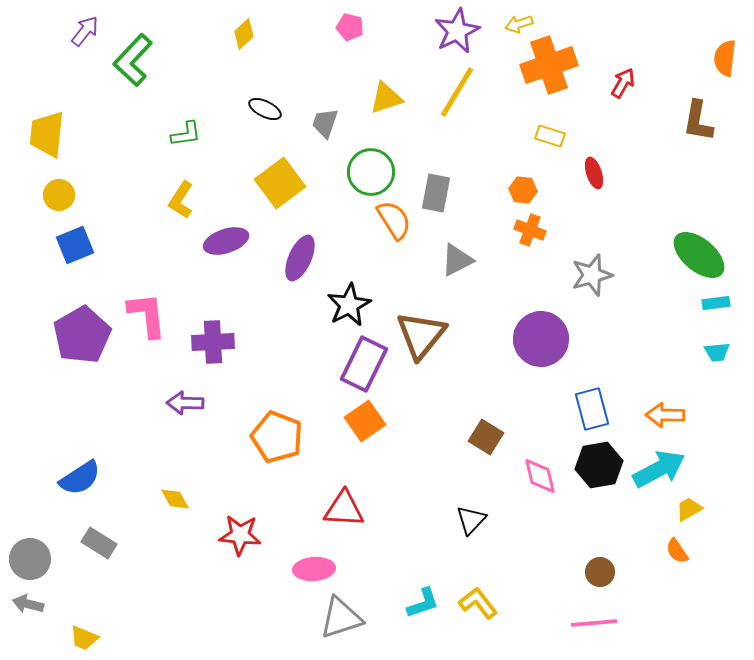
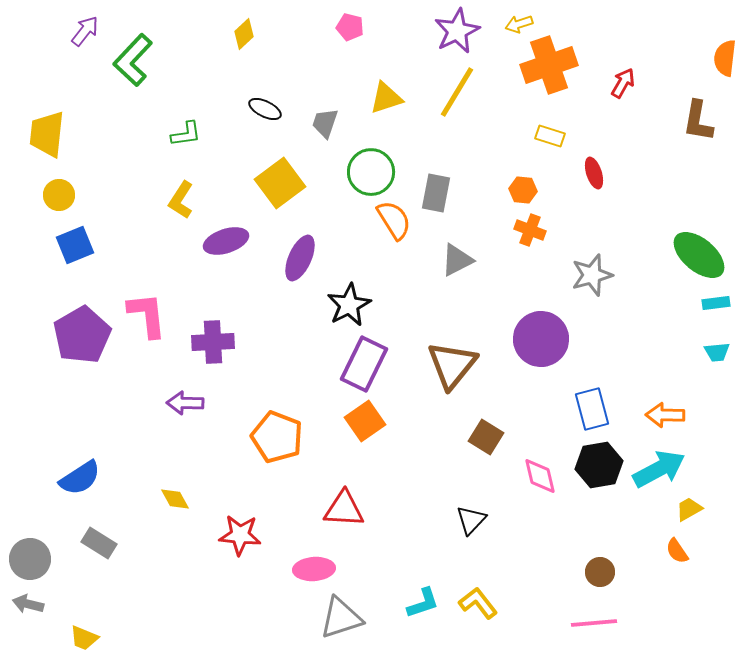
brown triangle at (421, 335): moved 31 px right, 30 px down
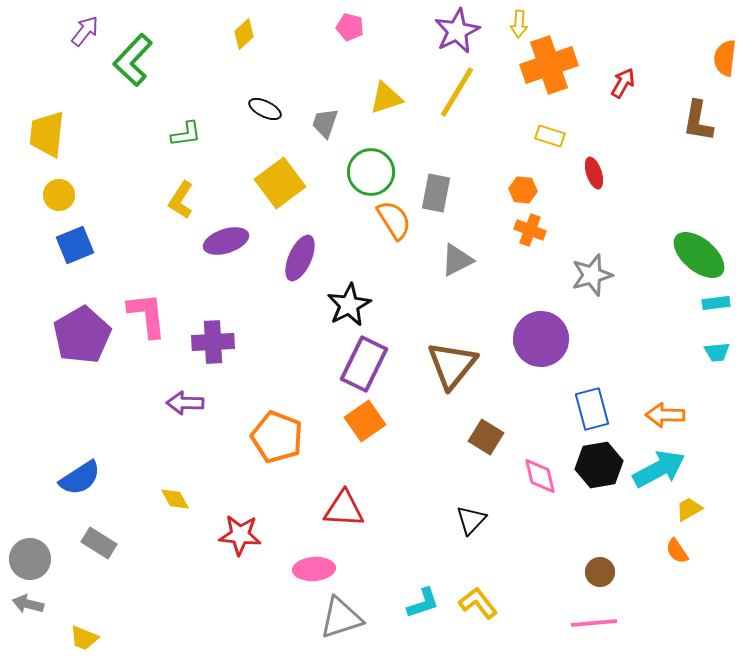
yellow arrow at (519, 24): rotated 68 degrees counterclockwise
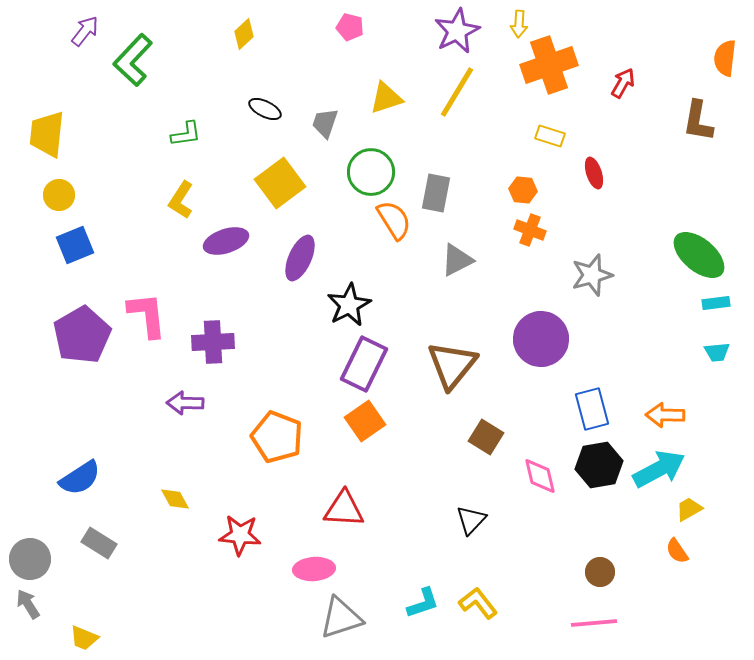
gray arrow at (28, 604): rotated 44 degrees clockwise
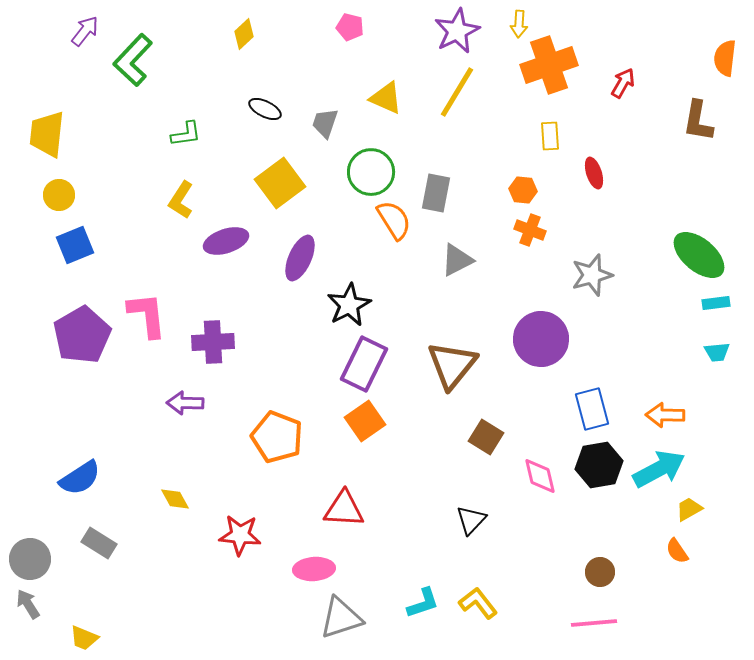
yellow triangle at (386, 98): rotated 42 degrees clockwise
yellow rectangle at (550, 136): rotated 68 degrees clockwise
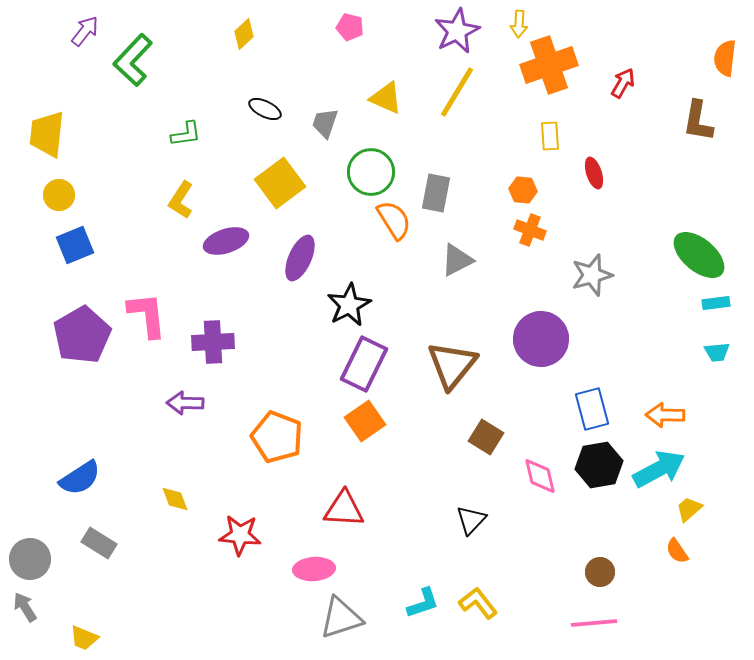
yellow diamond at (175, 499): rotated 8 degrees clockwise
yellow trapezoid at (689, 509): rotated 12 degrees counterclockwise
gray arrow at (28, 604): moved 3 px left, 3 px down
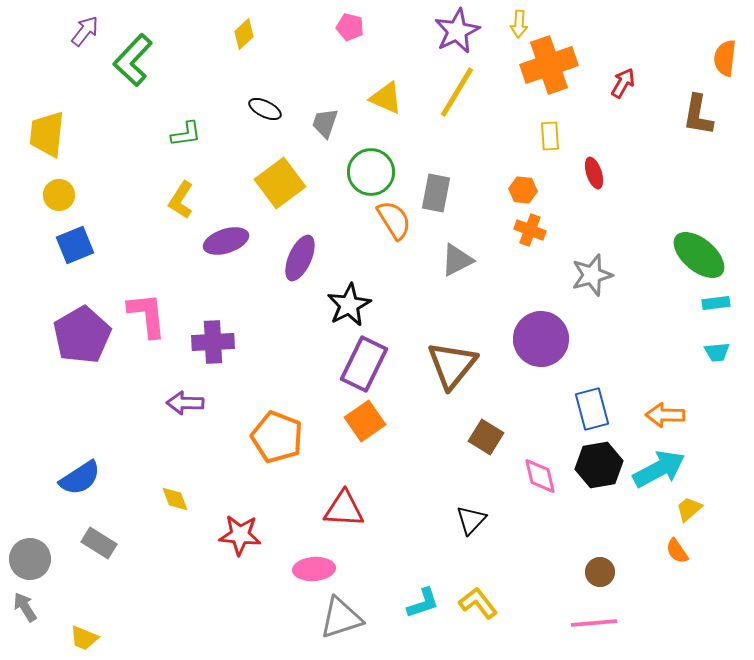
brown L-shape at (698, 121): moved 6 px up
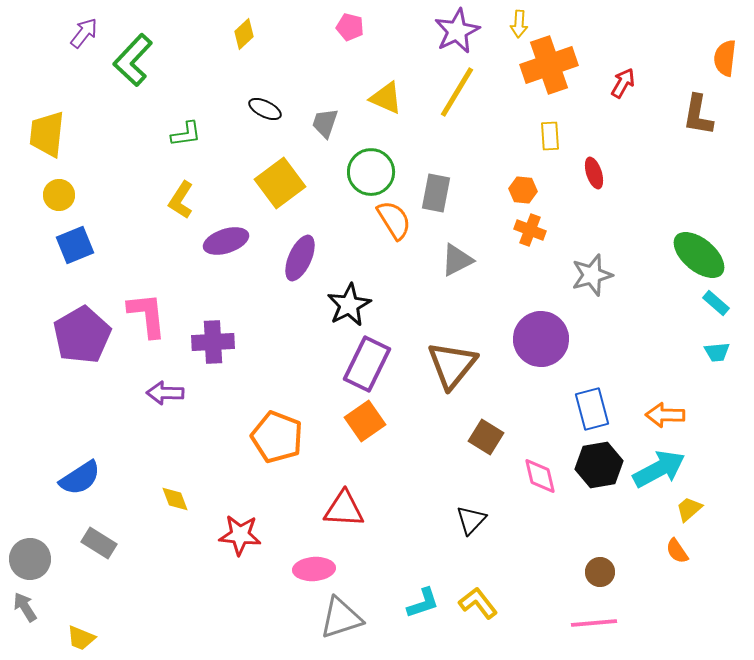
purple arrow at (85, 31): moved 1 px left, 2 px down
cyan rectangle at (716, 303): rotated 48 degrees clockwise
purple rectangle at (364, 364): moved 3 px right
purple arrow at (185, 403): moved 20 px left, 10 px up
yellow trapezoid at (84, 638): moved 3 px left
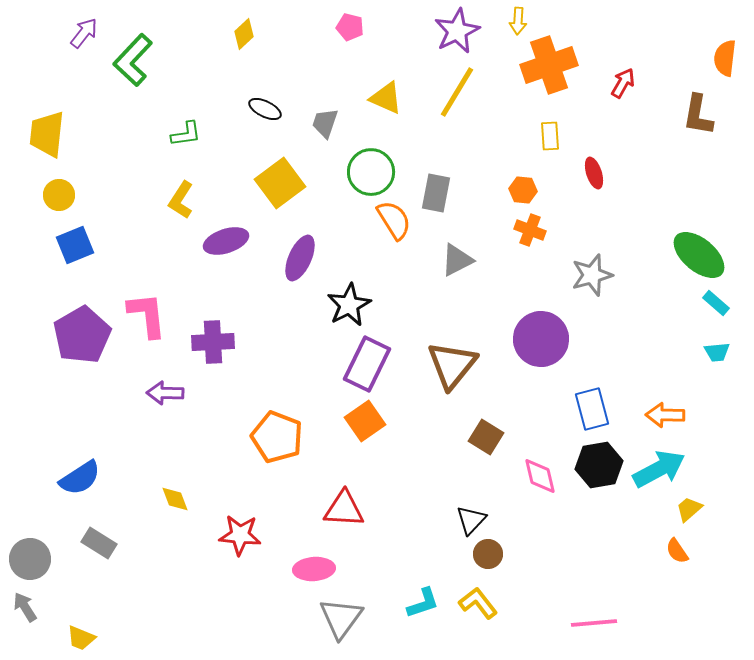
yellow arrow at (519, 24): moved 1 px left, 3 px up
brown circle at (600, 572): moved 112 px left, 18 px up
gray triangle at (341, 618): rotated 36 degrees counterclockwise
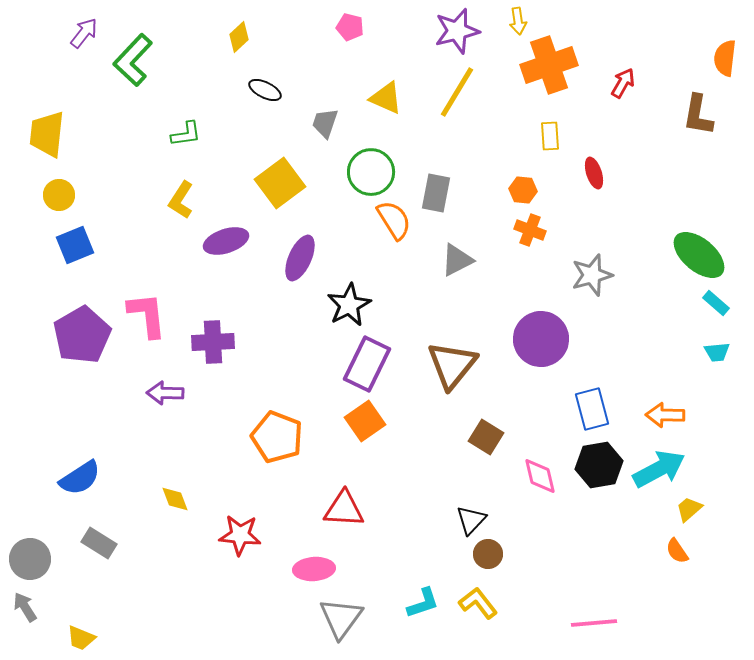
yellow arrow at (518, 21): rotated 12 degrees counterclockwise
purple star at (457, 31): rotated 12 degrees clockwise
yellow diamond at (244, 34): moved 5 px left, 3 px down
black ellipse at (265, 109): moved 19 px up
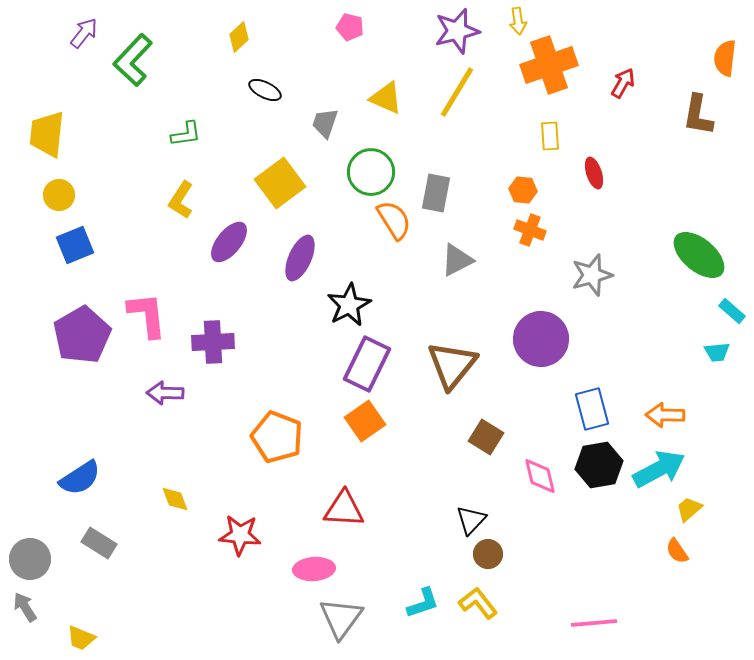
purple ellipse at (226, 241): moved 3 px right, 1 px down; rotated 33 degrees counterclockwise
cyan rectangle at (716, 303): moved 16 px right, 8 px down
